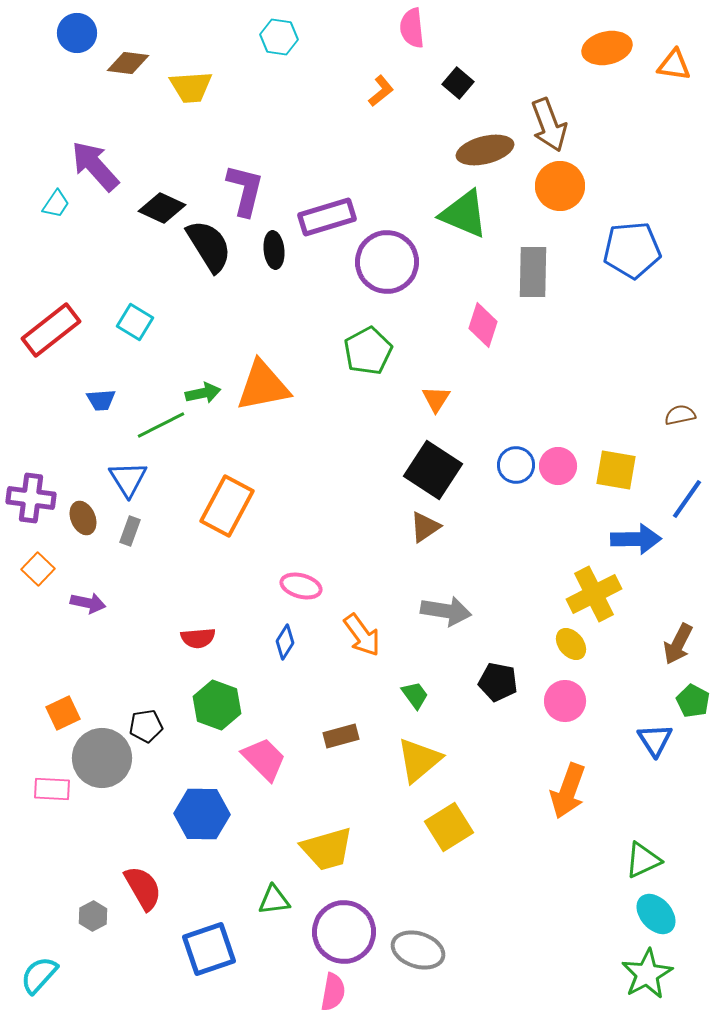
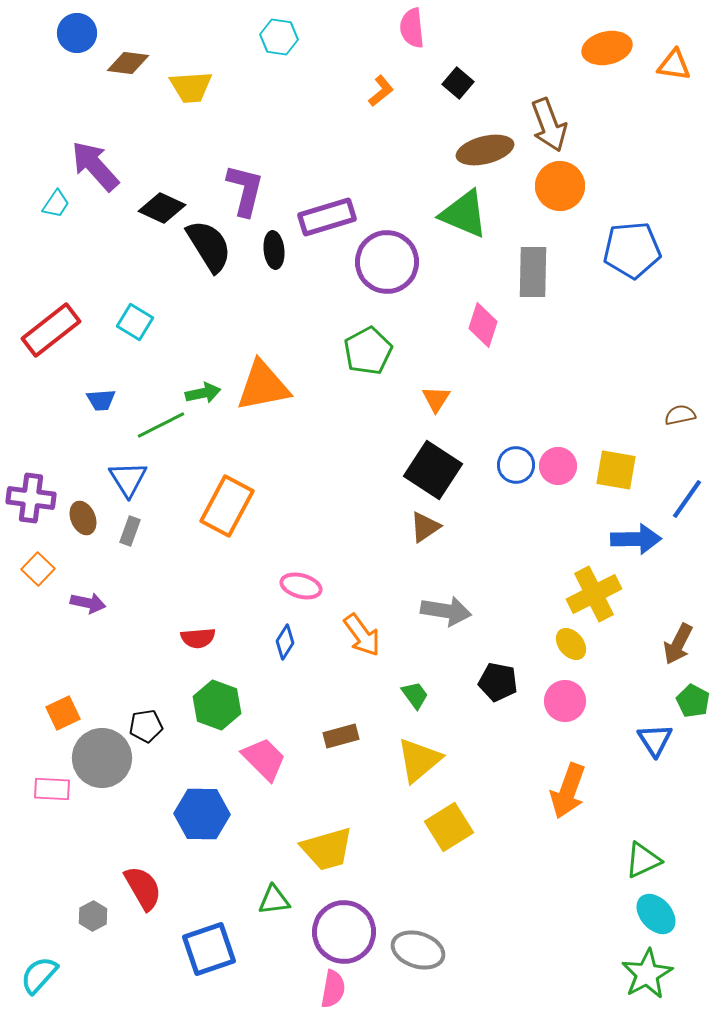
pink semicircle at (333, 992): moved 3 px up
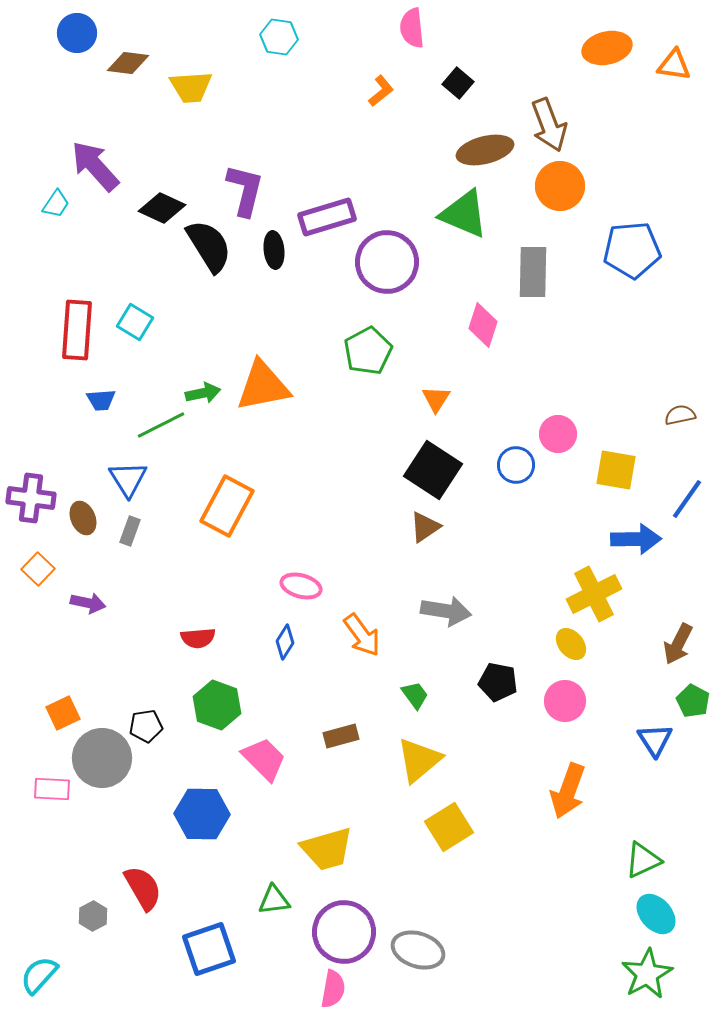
red rectangle at (51, 330): moved 26 px right; rotated 48 degrees counterclockwise
pink circle at (558, 466): moved 32 px up
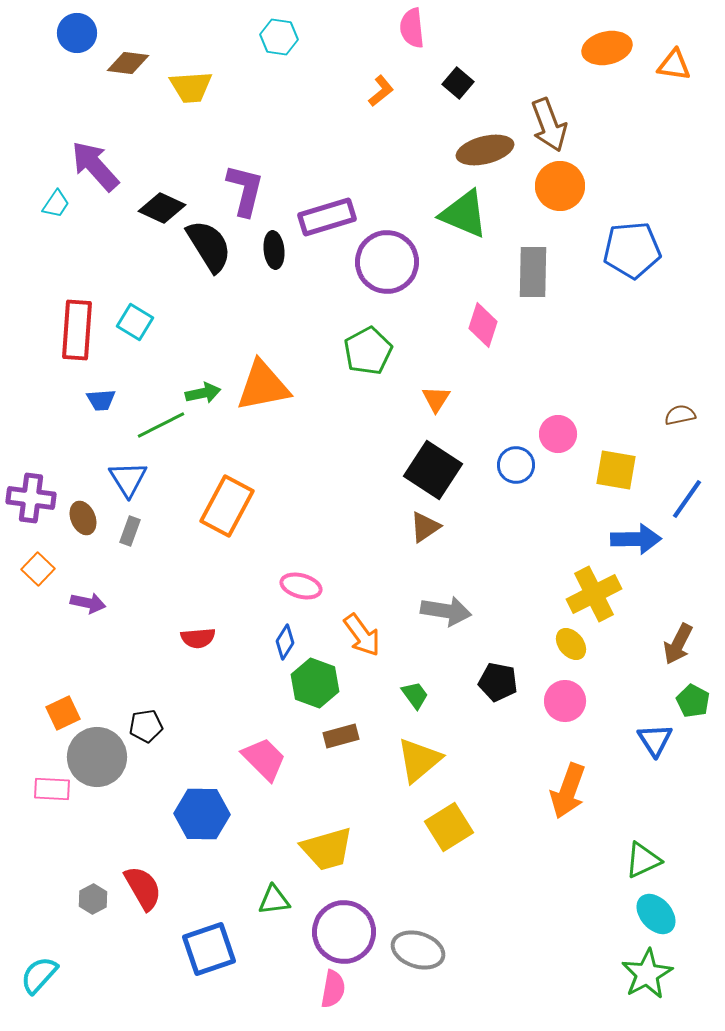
green hexagon at (217, 705): moved 98 px right, 22 px up
gray circle at (102, 758): moved 5 px left, 1 px up
gray hexagon at (93, 916): moved 17 px up
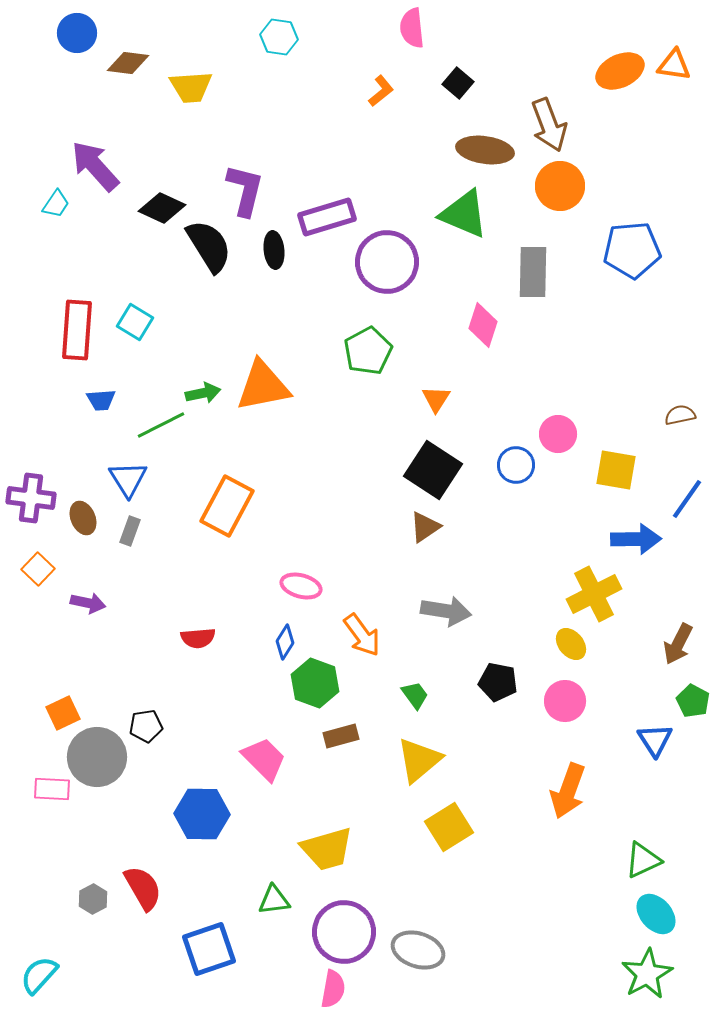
orange ellipse at (607, 48): moved 13 px right, 23 px down; rotated 12 degrees counterclockwise
brown ellipse at (485, 150): rotated 22 degrees clockwise
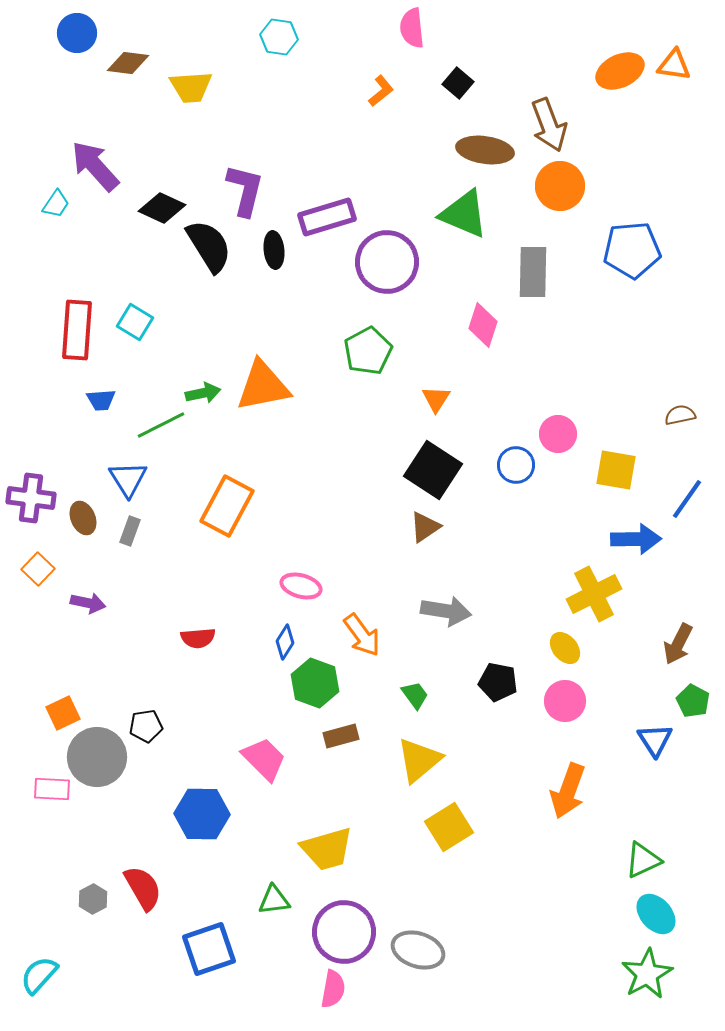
yellow ellipse at (571, 644): moved 6 px left, 4 px down
